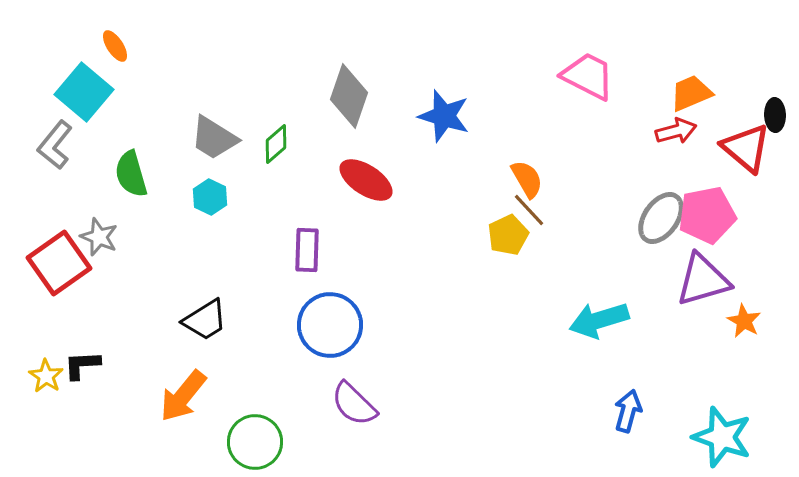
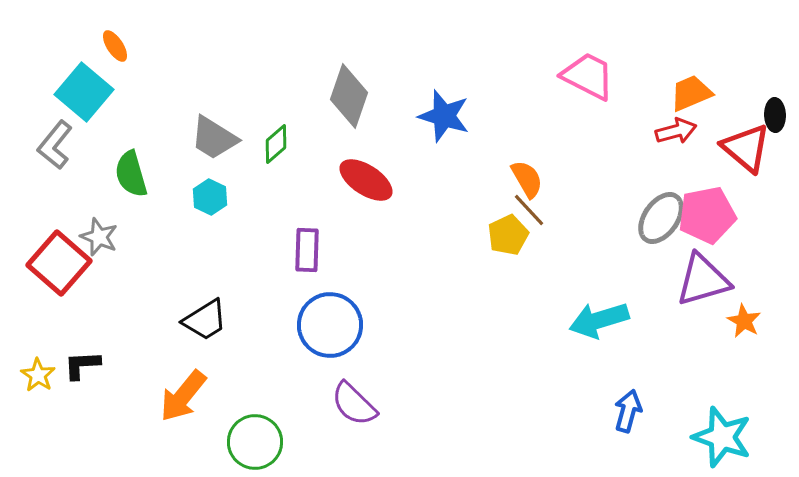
red square: rotated 14 degrees counterclockwise
yellow star: moved 8 px left, 1 px up
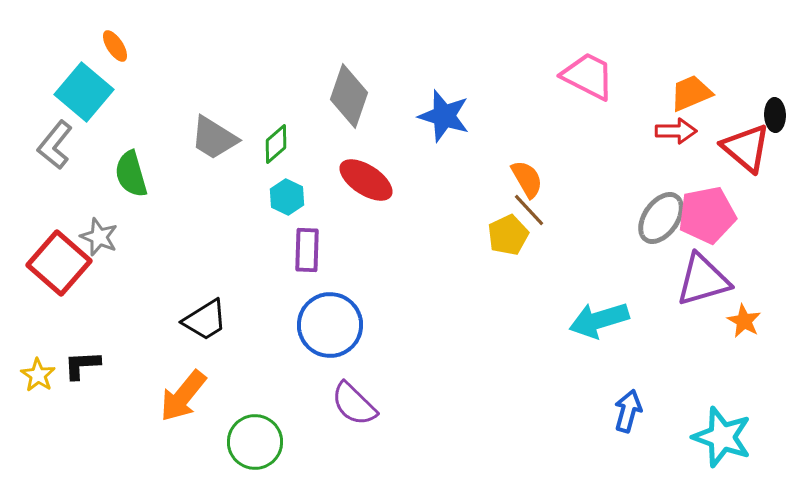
red arrow: rotated 15 degrees clockwise
cyan hexagon: moved 77 px right
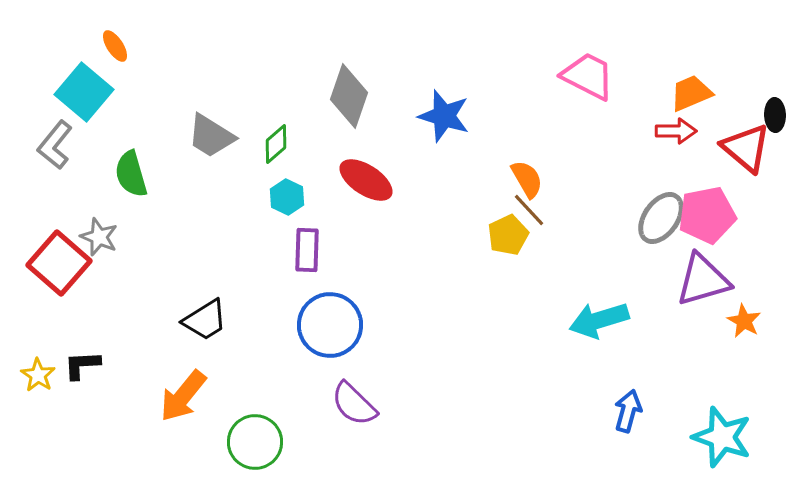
gray trapezoid: moved 3 px left, 2 px up
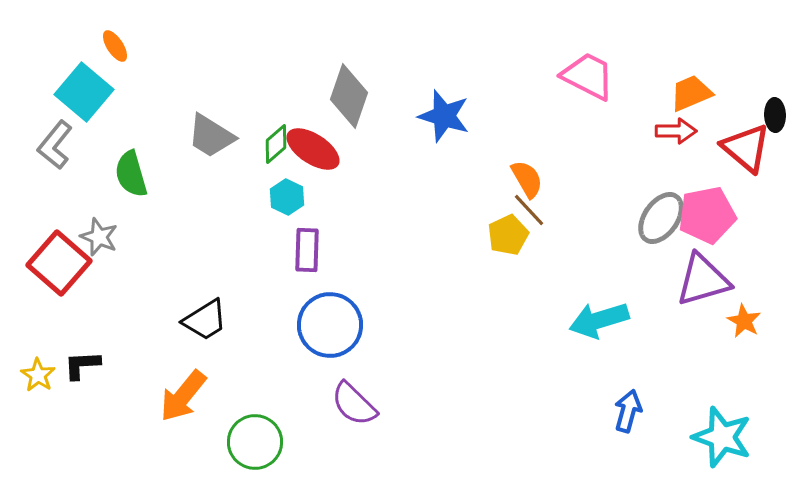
red ellipse: moved 53 px left, 31 px up
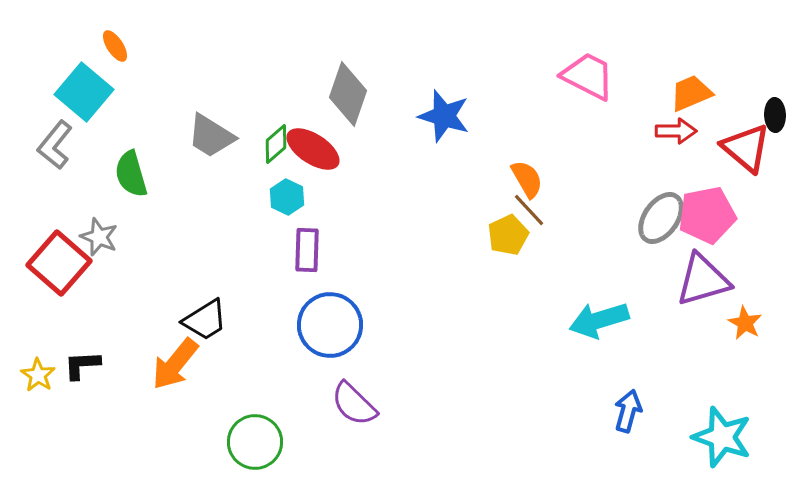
gray diamond: moved 1 px left, 2 px up
orange star: moved 1 px right, 2 px down
orange arrow: moved 8 px left, 32 px up
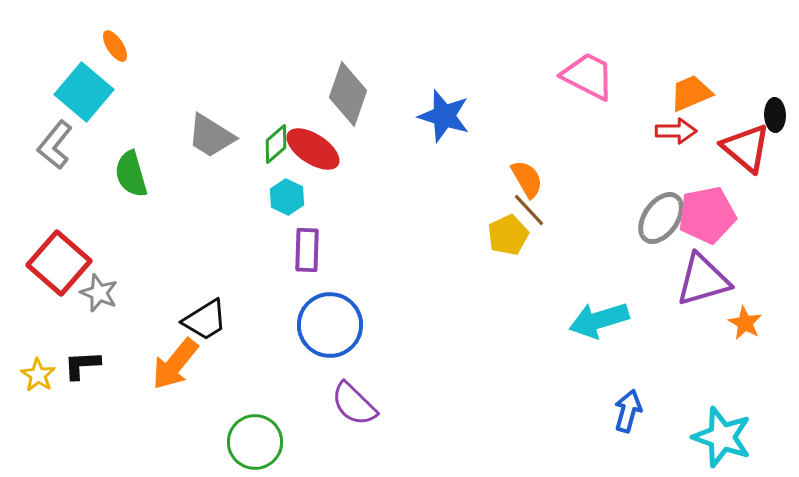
gray star: moved 56 px down
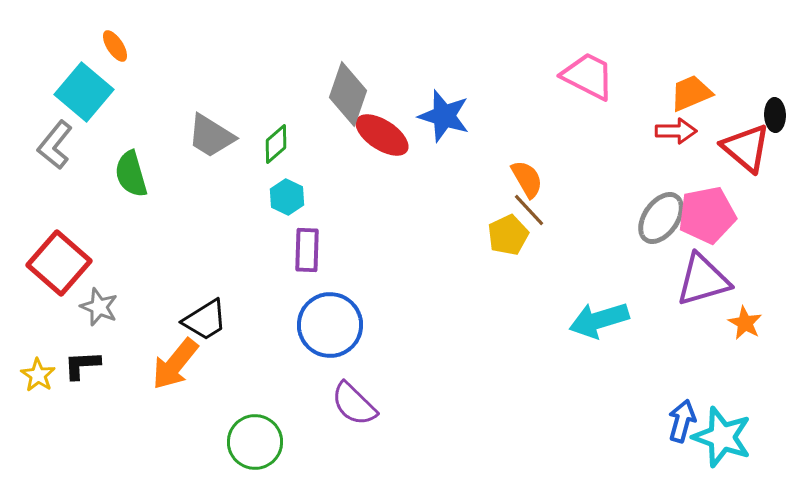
red ellipse: moved 69 px right, 14 px up
gray star: moved 14 px down
blue arrow: moved 54 px right, 10 px down
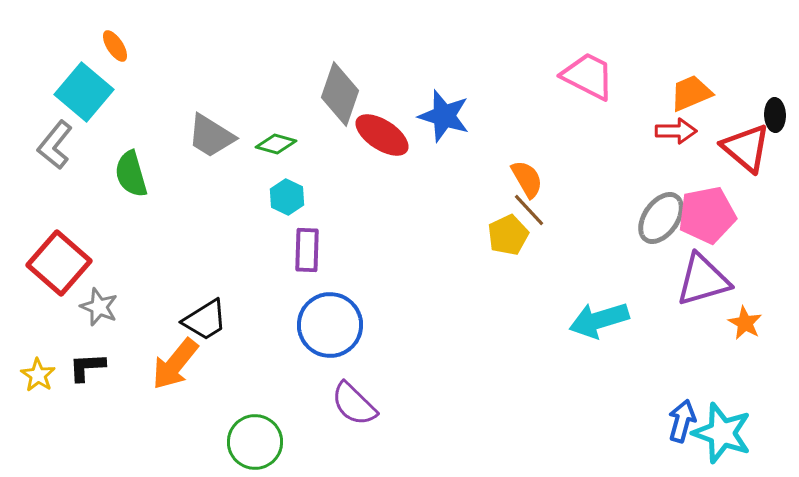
gray diamond: moved 8 px left
green diamond: rotated 57 degrees clockwise
black L-shape: moved 5 px right, 2 px down
cyan star: moved 4 px up
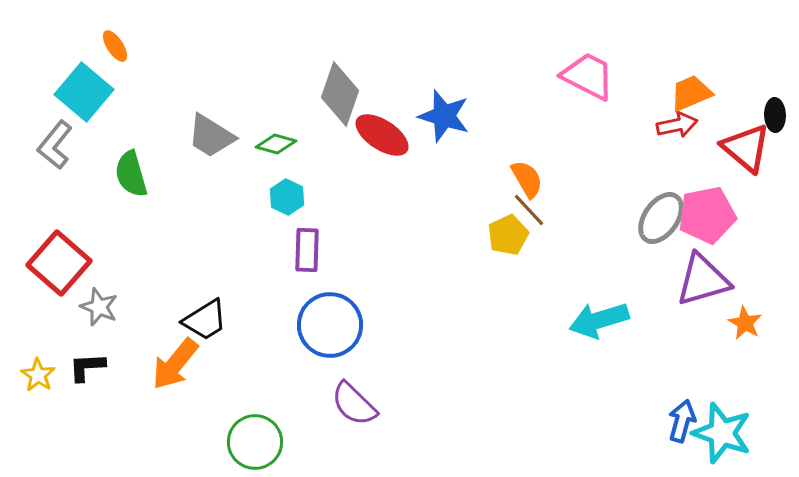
red arrow: moved 1 px right, 6 px up; rotated 12 degrees counterclockwise
